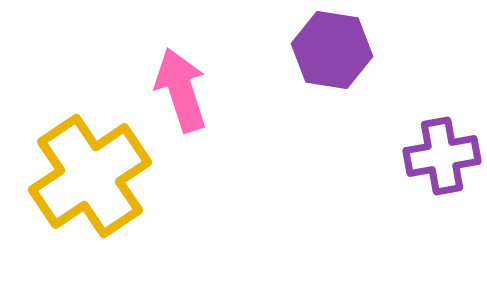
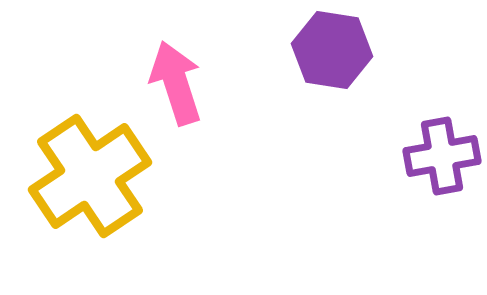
pink arrow: moved 5 px left, 7 px up
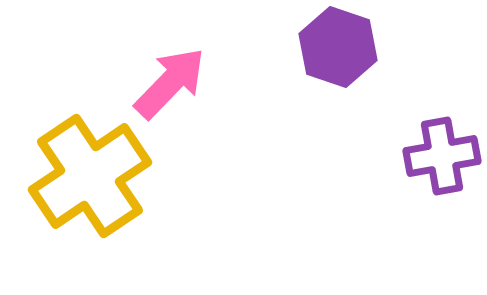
purple hexagon: moved 6 px right, 3 px up; rotated 10 degrees clockwise
pink arrow: moved 6 px left; rotated 62 degrees clockwise
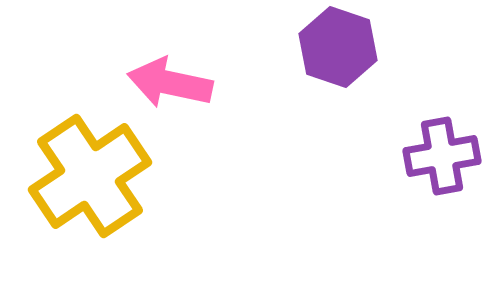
pink arrow: rotated 122 degrees counterclockwise
